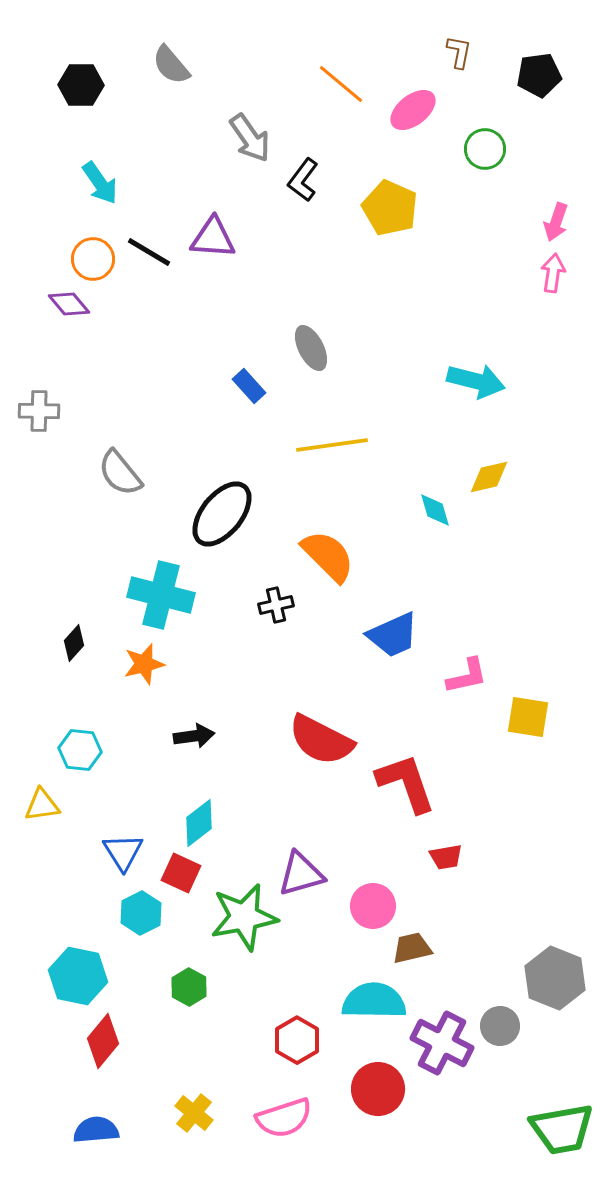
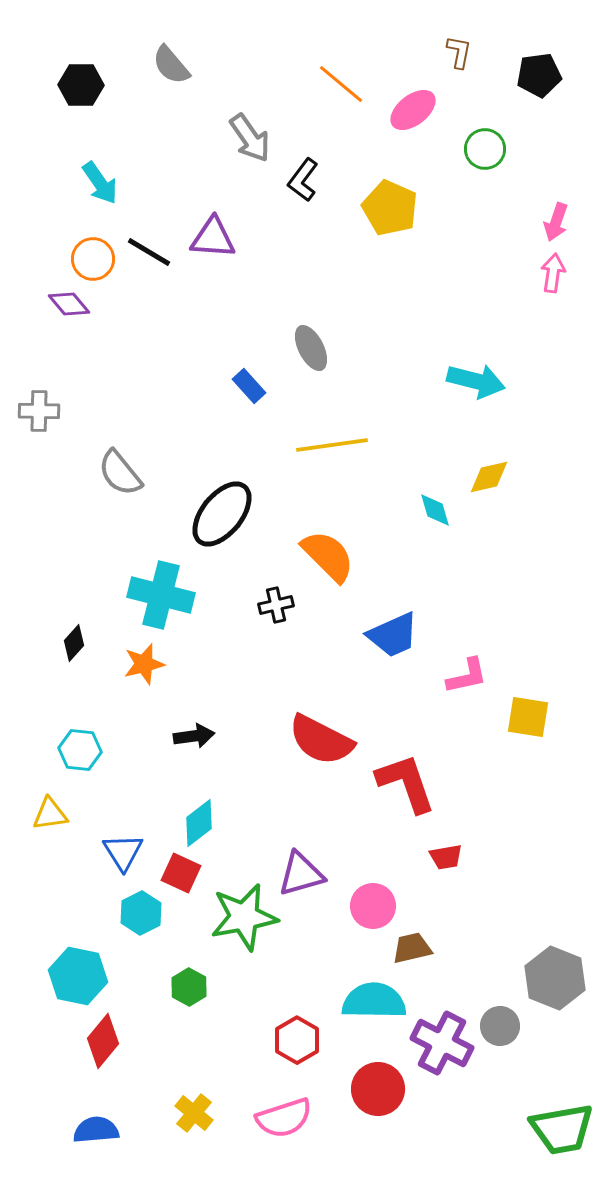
yellow triangle at (42, 805): moved 8 px right, 9 px down
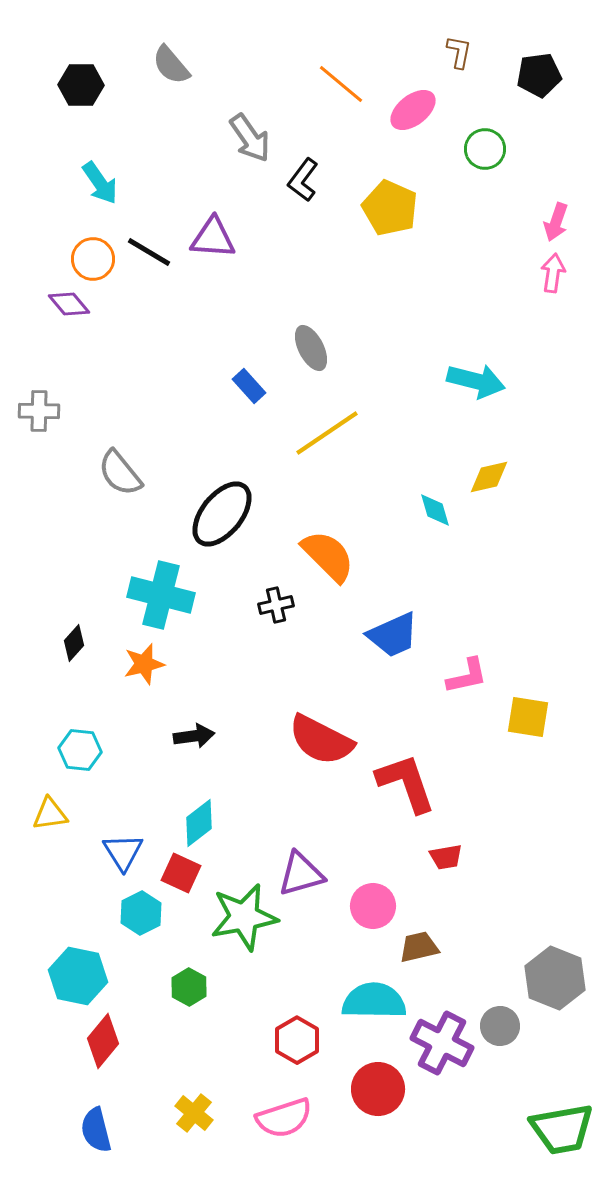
yellow line at (332, 445): moved 5 px left, 12 px up; rotated 26 degrees counterclockwise
brown trapezoid at (412, 948): moved 7 px right, 1 px up
blue semicircle at (96, 1130): rotated 99 degrees counterclockwise
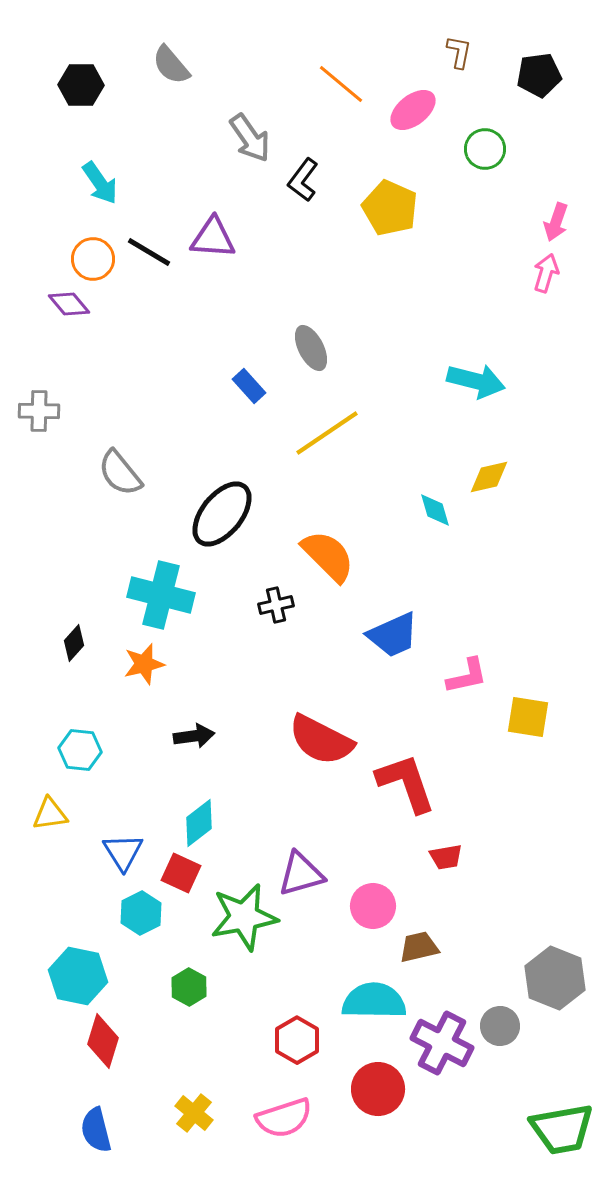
pink arrow at (553, 273): moved 7 px left; rotated 9 degrees clockwise
red diamond at (103, 1041): rotated 22 degrees counterclockwise
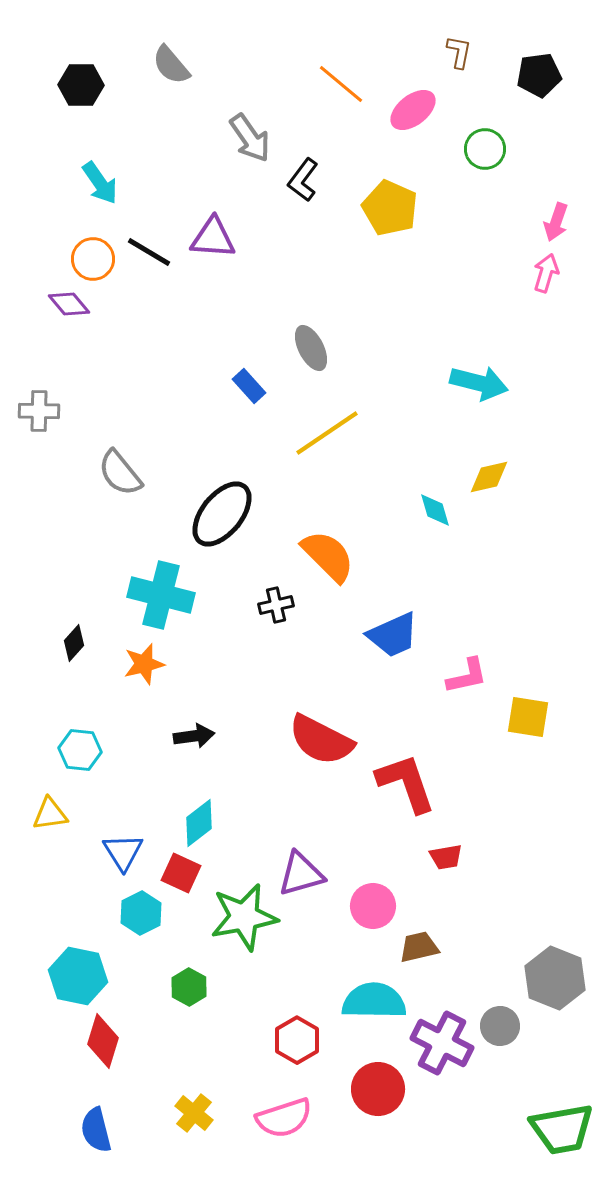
cyan arrow at (476, 381): moved 3 px right, 2 px down
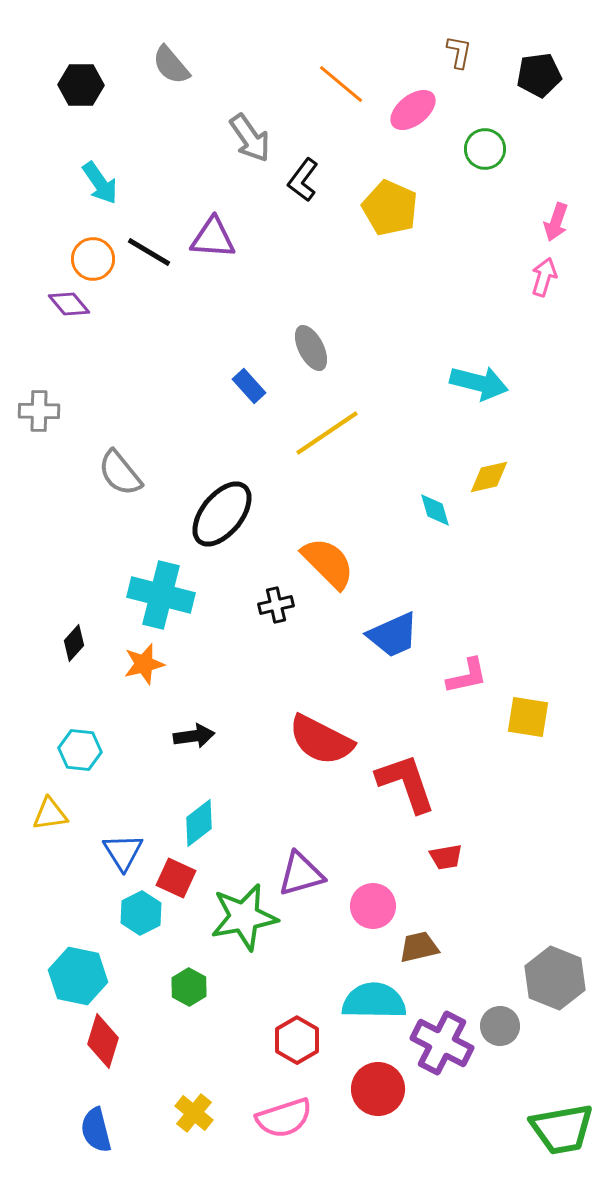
pink arrow at (546, 273): moved 2 px left, 4 px down
orange semicircle at (328, 556): moved 7 px down
red square at (181, 873): moved 5 px left, 5 px down
